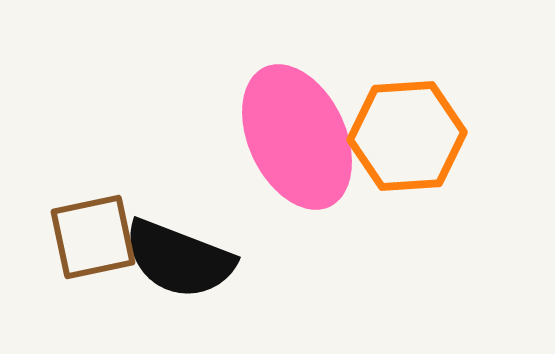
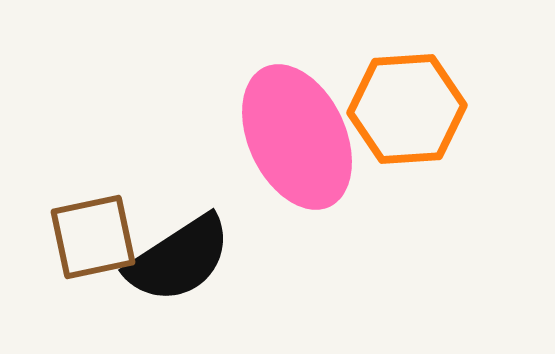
orange hexagon: moved 27 px up
black semicircle: rotated 54 degrees counterclockwise
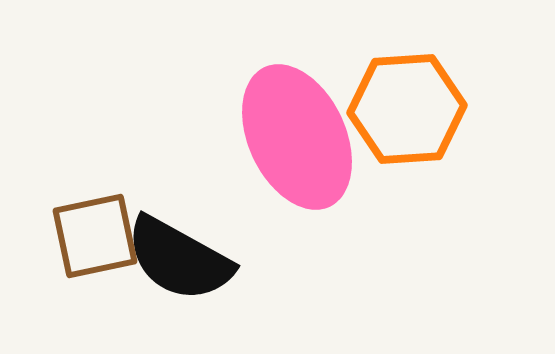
brown square: moved 2 px right, 1 px up
black semicircle: rotated 62 degrees clockwise
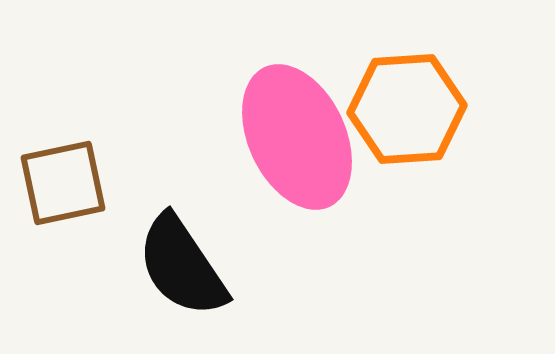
brown square: moved 32 px left, 53 px up
black semicircle: moved 3 px right, 7 px down; rotated 27 degrees clockwise
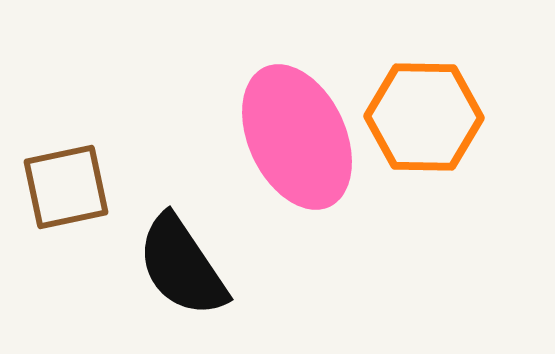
orange hexagon: moved 17 px right, 8 px down; rotated 5 degrees clockwise
brown square: moved 3 px right, 4 px down
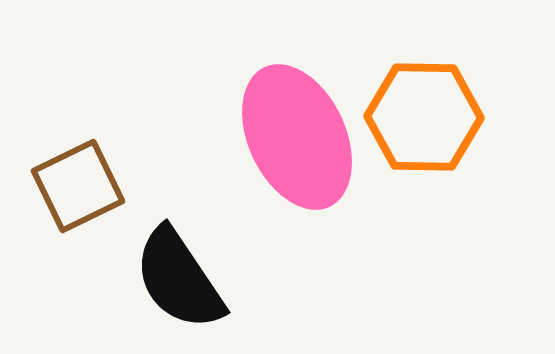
brown square: moved 12 px right, 1 px up; rotated 14 degrees counterclockwise
black semicircle: moved 3 px left, 13 px down
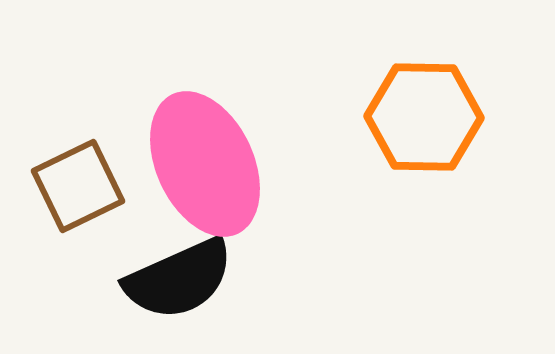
pink ellipse: moved 92 px left, 27 px down
black semicircle: rotated 80 degrees counterclockwise
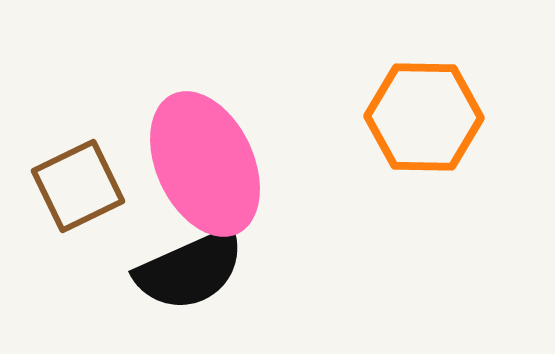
black semicircle: moved 11 px right, 9 px up
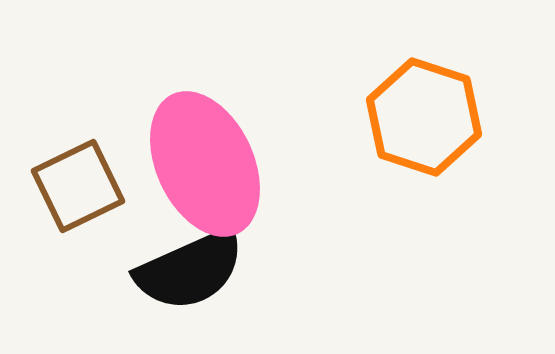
orange hexagon: rotated 17 degrees clockwise
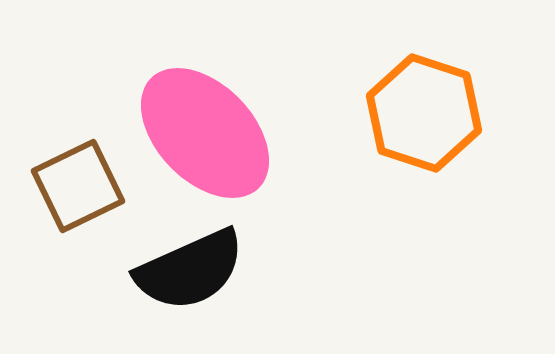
orange hexagon: moved 4 px up
pink ellipse: moved 31 px up; rotated 19 degrees counterclockwise
